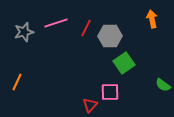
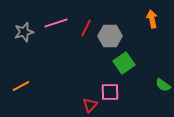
orange line: moved 4 px right, 4 px down; rotated 36 degrees clockwise
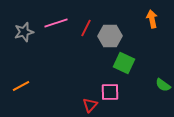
green square: rotated 30 degrees counterclockwise
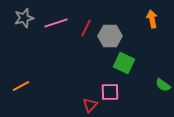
gray star: moved 14 px up
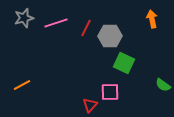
orange line: moved 1 px right, 1 px up
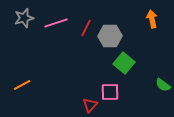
green square: rotated 15 degrees clockwise
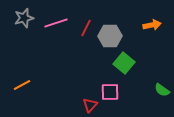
orange arrow: moved 6 px down; rotated 90 degrees clockwise
green semicircle: moved 1 px left, 5 px down
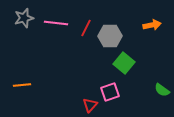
pink line: rotated 25 degrees clockwise
orange line: rotated 24 degrees clockwise
pink square: rotated 18 degrees counterclockwise
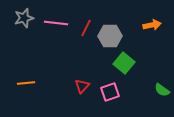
orange line: moved 4 px right, 2 px up
red triangle: moved 8 px left, 19 px up
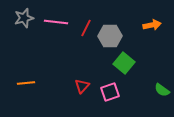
pink line: moved 1 px up
